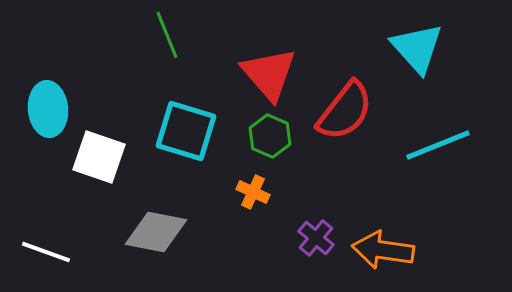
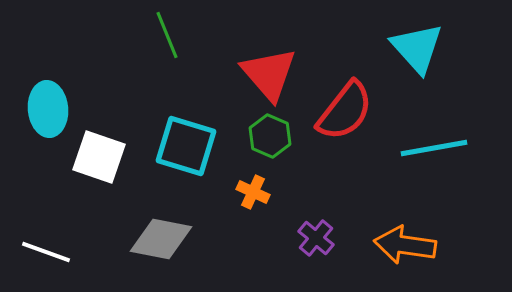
cyan square: moved 15 px down
cyan line: moved 4 px left, 3 px down; rotated 12 degrees clockwise
gray diamond: moved 5 px right, 7 px down
orange arrow: moved 22 px right, 5 px up
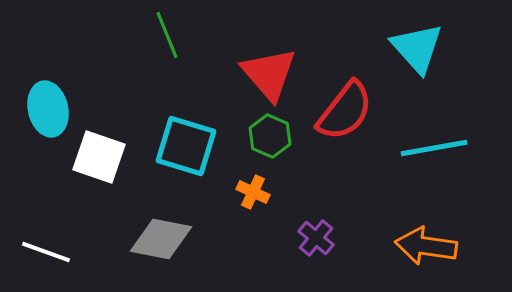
cyan ellipse: rotated 8 degrees counterclockwise
orange arrow: moved 21 px right, 1 px down
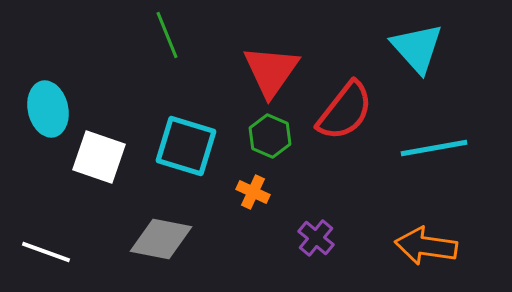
red triangle: moved 2 px right, 3 px up; rotated 16 degrees clockwise
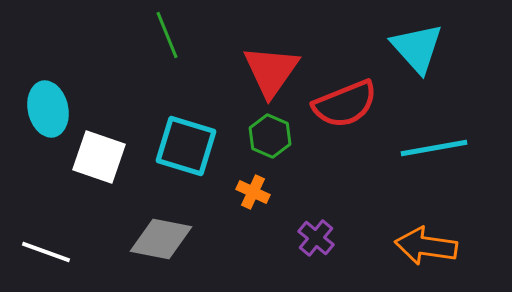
red semicircle: moved 7 px up; rotated 30 degrees clockwise
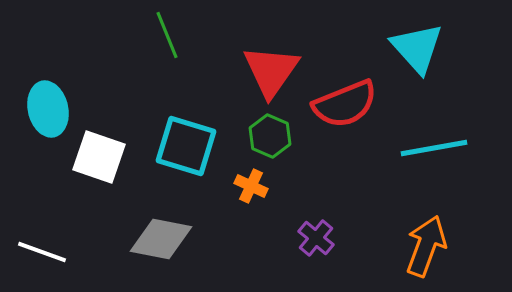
orange cross: moved 2 px left, 6 px up
orange arrow: rotated 102 degrees clockwise
white line: moved 4 px left
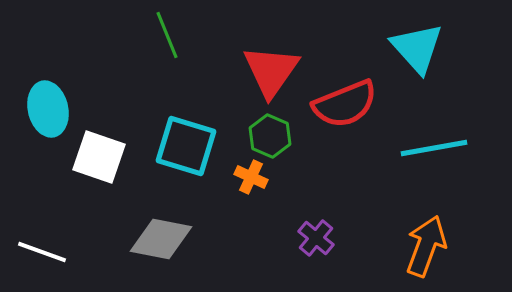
orange cross: moved 9 px up
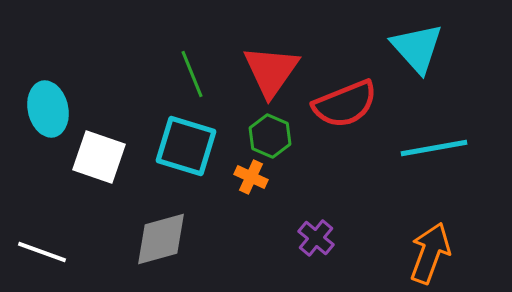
green line: moved 25 px right, 39 px down
gray diamond: rotated 26 degrees counterclockwise
orange arrow: moved 4 px right, 7 px down
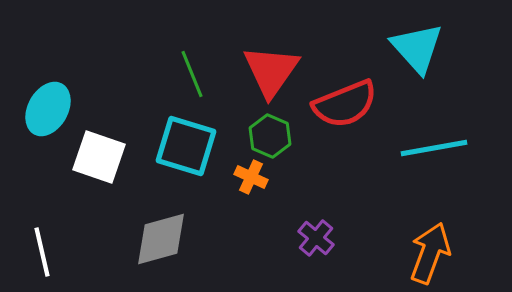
cyan ellipse: rotated 42 degrees clockwise
white line: rotated 57 degrees clockwise
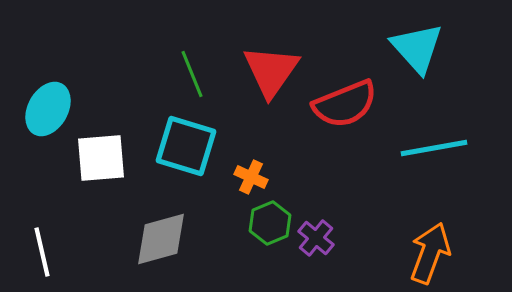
green hexagon: moved 87 px down; rotated 15 degrees clockwise
white square: moved 2 px right, 1 px down; rotated 24 degrees counterclockwise
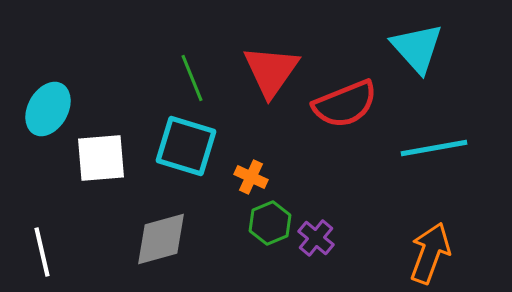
green line: moved 4 px down
